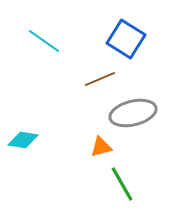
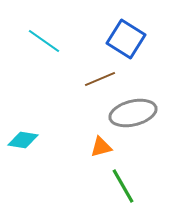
green line: moved 1 px right, 2 px down
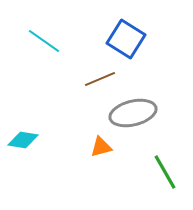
green line: moved 42 px right, 14 px up
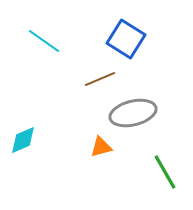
cyan diamond: rotated 32 degrees counterclockwise
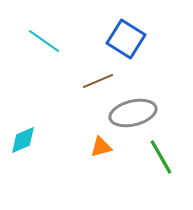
brown line: moved 2 px left, 2 px down
green line: moved 4 px left, 15 px up
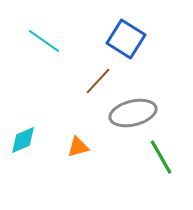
brown line: rotated 24 degrees counterclockwise
orange triangle: moved 23 px left
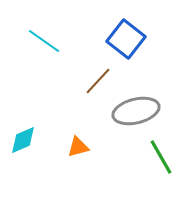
blue square: rotated 6 degrees clockwise
gray ellipse: moved 3 px right, 2 px up
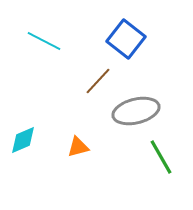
cyan line: rotated 8 degrees counterclockwise
